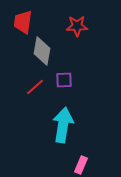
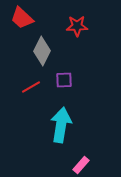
red trapezoid: moved 1 px left, 4 px up; rotated 55 degrees counterclockwise
gray diamond: rotated 16 degrees clockwise
red line: moved 4 px left; rotated 12 degrees clockwise
cyan arrow: moved 2 px left
pink rectangle: rotated 18 degrees clockwise
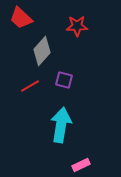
red trapezoid: moved 1 px left
gray diamond: rotated 16 degrees clockwise
purple square: rotated 18 degrees clockwise
red line: moved 1 px left, 1 px up
pink rectangle: rotated 24 degrees clockwise
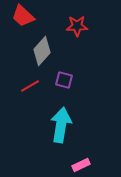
red trapezoid: moved 2 px right, 2 px up
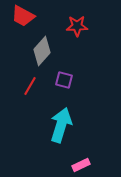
red trapezoid: rotated 15 degrees counterclockwise
red line: rotated 30 degrees counterclockwise
cyan arrow: rotated 8 degrees clockwise
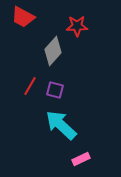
red trapezoid: moved 1 px down
gray diamond: moved 11 px right
purple square: moved 9 px left, 10 px down
cyan arrow: rotated 64 degrees counterclockwise
pink rectangle: moved 6 px up
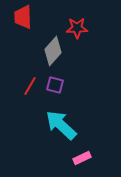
red trapezoid: rotated 60 degrees clockwise
red star: moved 2 px down
purple square: moved 5 px up
pink rectangle: moved 1 px right, 1 px up
